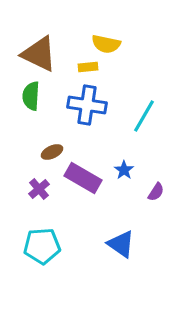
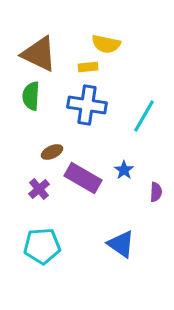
purple semicircle: rotated 30 degrees counterclockwise
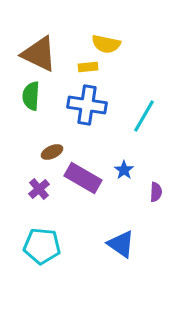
cyan pentagon: rotated 9 degrees clockwise
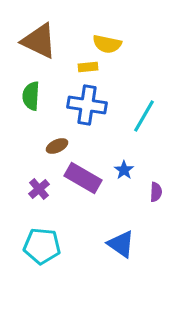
yellow semicircle: moved 1 px right
brown triangle: moved 13 px up
brown ellipse: moved 5 px right, 6 px up
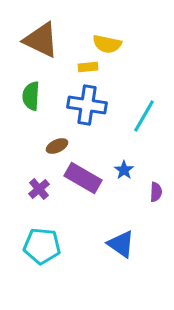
brown triangle: moved 2 px right, 1 px up
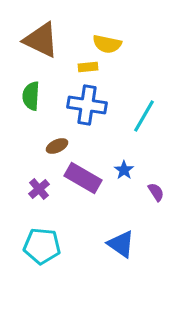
purple semicircle: rotated 36 degrees counterclockwise
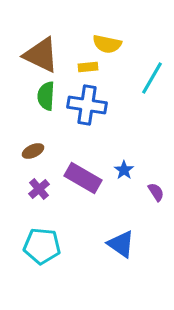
brown triangle: moved 15 px down
green semicircle: moved 15 px right
cyan line: moved 8 px right, 38 px up
brown ellipse: moved 24 px left, 5 px down
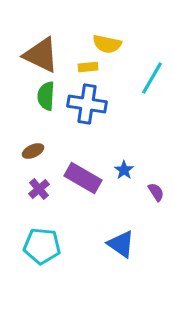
blue cross: moved 1 px up
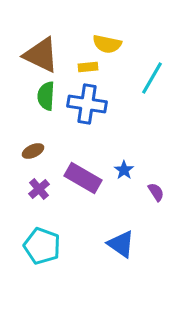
cyan pentagon: rotated 15 degrees clockwise
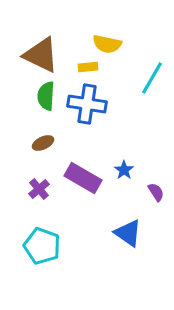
brown ellipse: moved 10 px right, 8 px up
blue triangle: moved 7 px right, 11 px up
